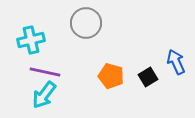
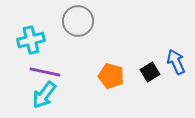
gray circle: moved 8 px left, 2 px up
black square: moved 2 px right, 5 px up
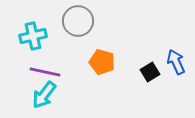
cyan cross: moved 2 px right, 4 px up
orange pentagon: moved 9 px left, 14 px up
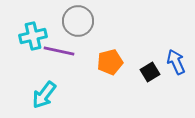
orange pentagon: moved 8 px right; rotated 30 degrees counterclockwise
purple line: moved 14 px right, 21 px up
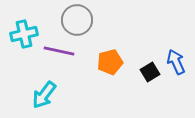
gray circle: moved 1 px left, 1 px up
cyan cross: moved 9 px left, 2 px up
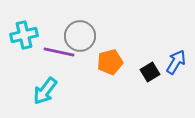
gray circle: moved 3 px right, 16 px down
cyan cross: moved 1 px down
purple line: moved 1 px down
blue arrow: rotated 55 degrees clockwise
cyan arrow: moved 1 px right, 4 px up
